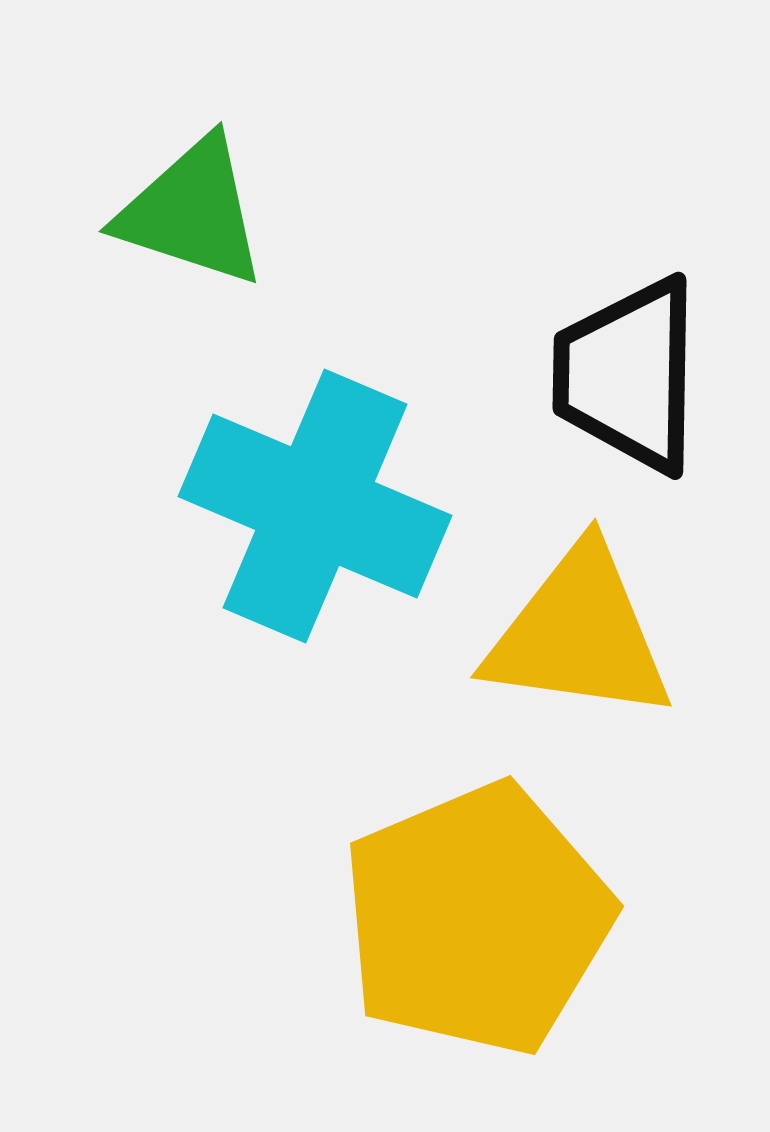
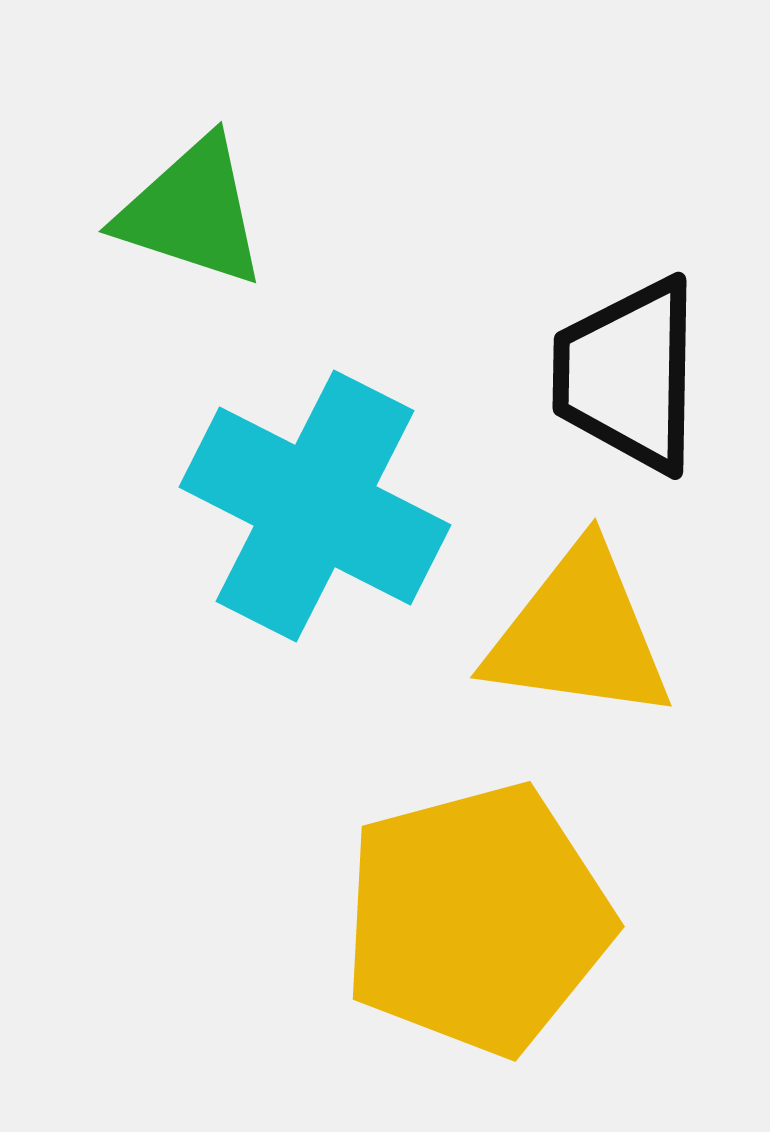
cyan cross: rotated 4 degrees clockwise
yellow pentagon: rotated 8 degrees clockwise
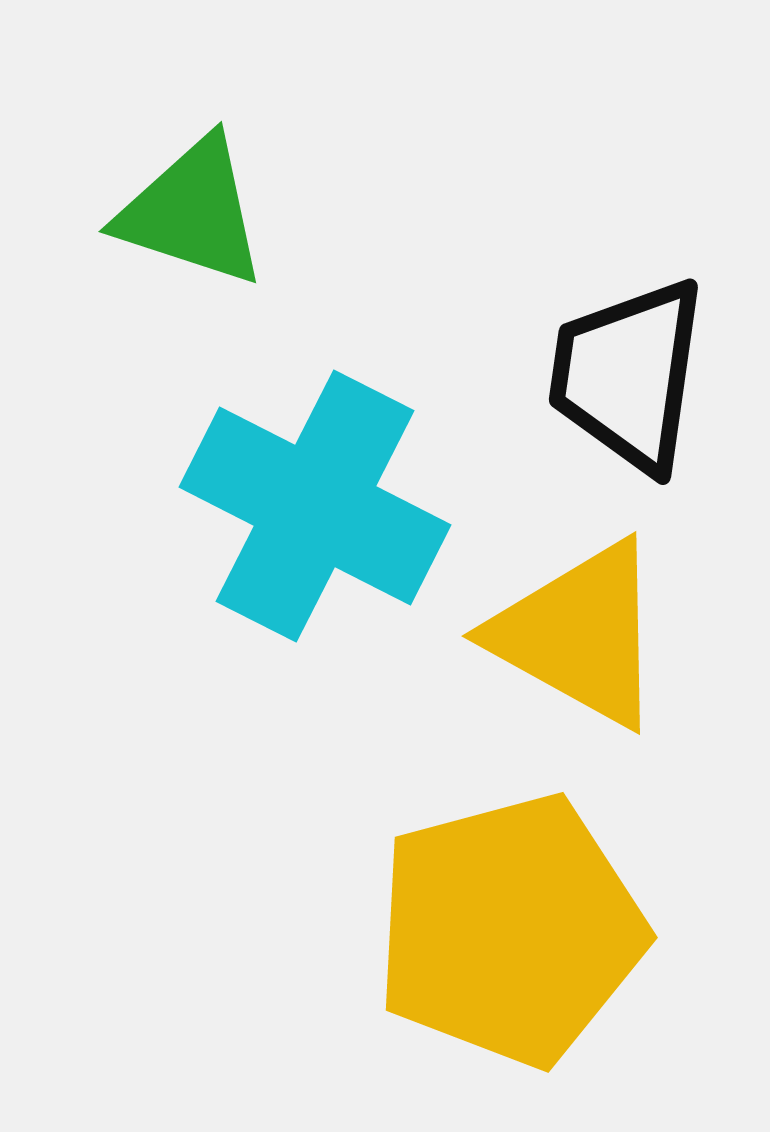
black trapezoid: rotated 7 degrees clockwise
yellow triangle: rotated 21 degrees clockwise
yellow pentagon: moved 33 px right, 11 px down
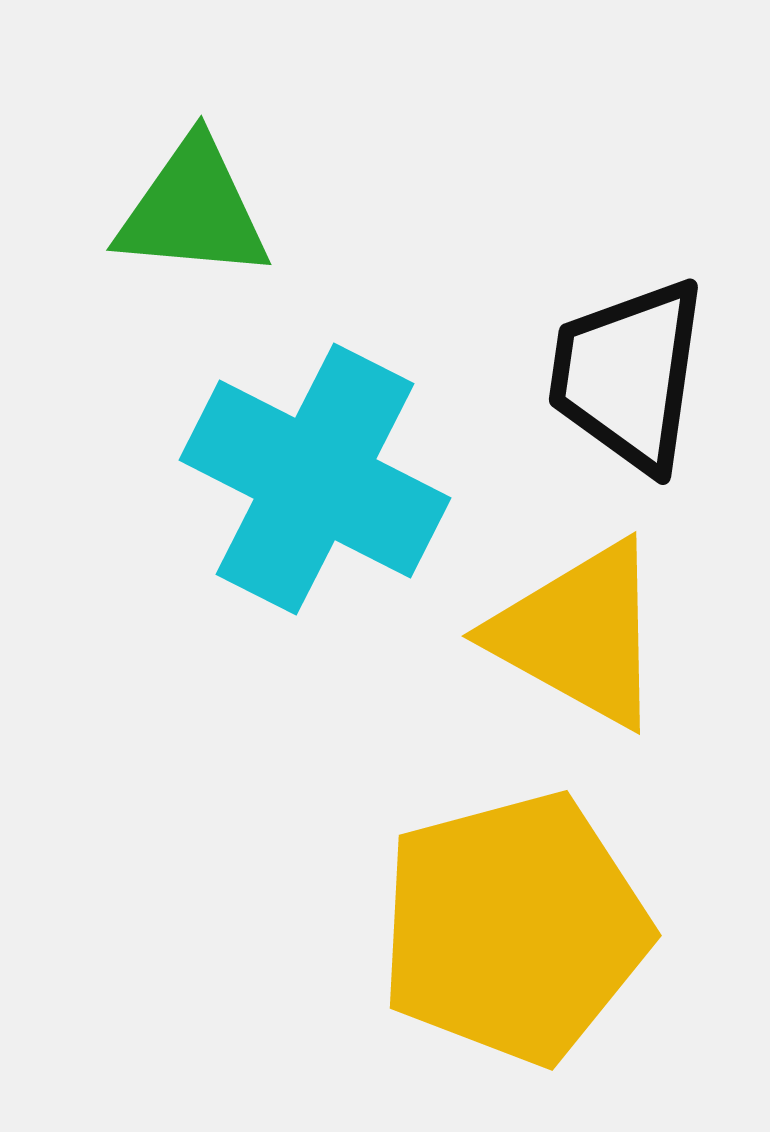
green triangle: moved 1 px right, 2 px up; rotated 13 degrees counterclockwise
cyan cross: moved 27 px up
yellow pentagon: moved 4 px right, 2 px up
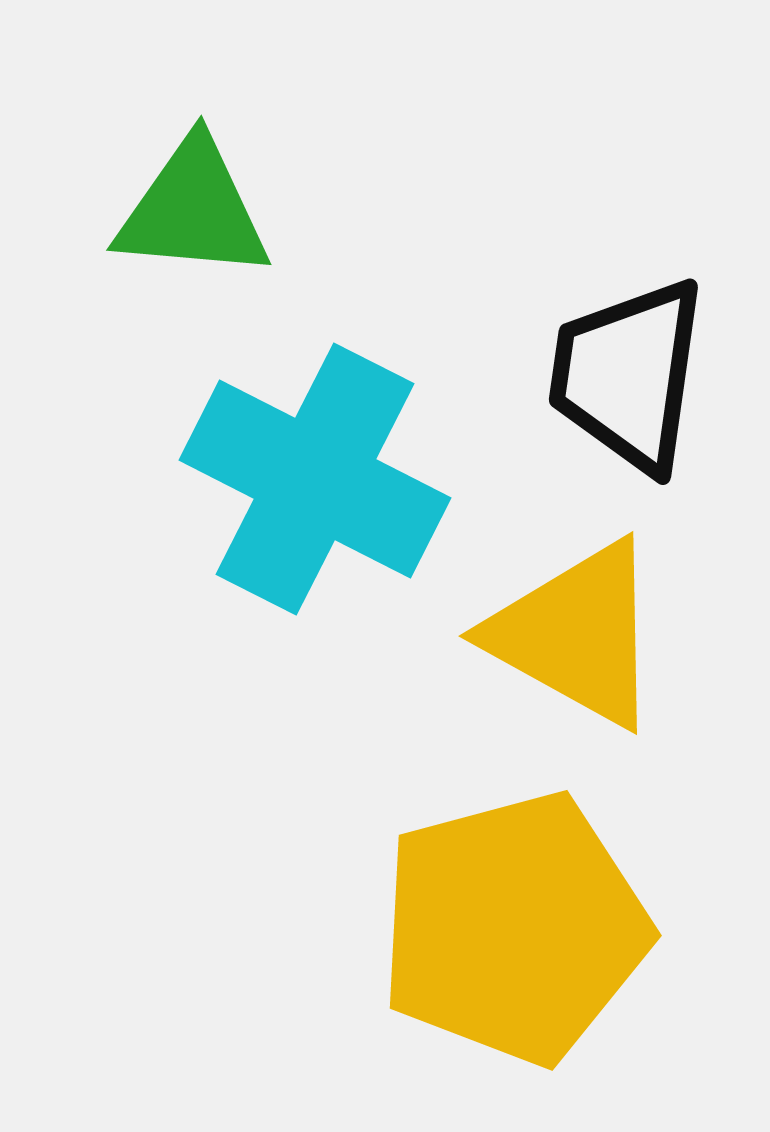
yellow triangle: moved 3 px left
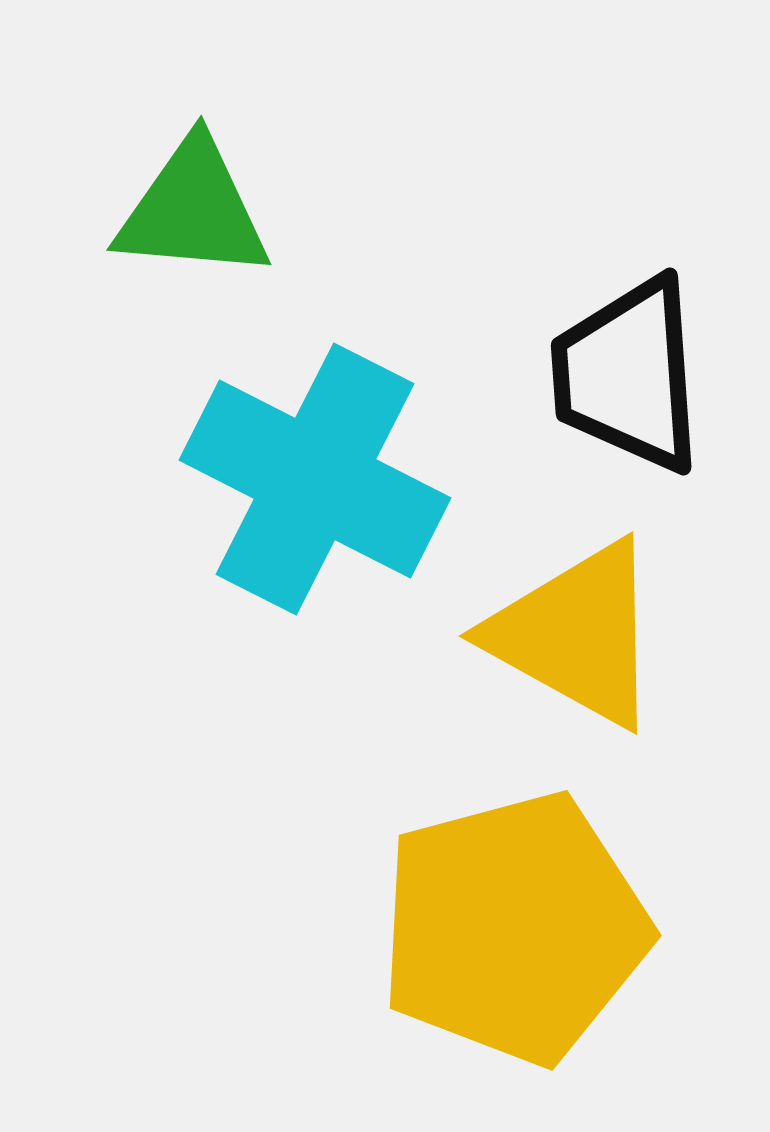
black trapezoid: rotated 12 degrees counterclockwise
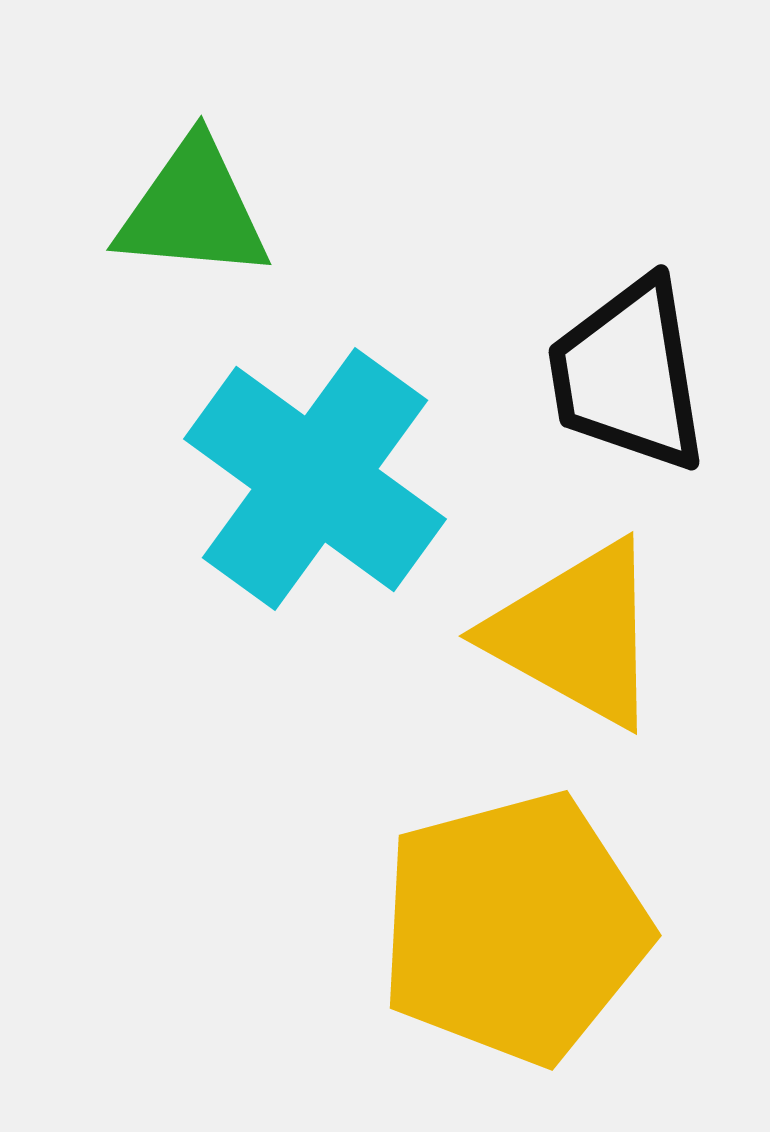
black trapezoid: rotated 5 degrees counterclockwise
cyan cross: rotated 9 degrees clockwise
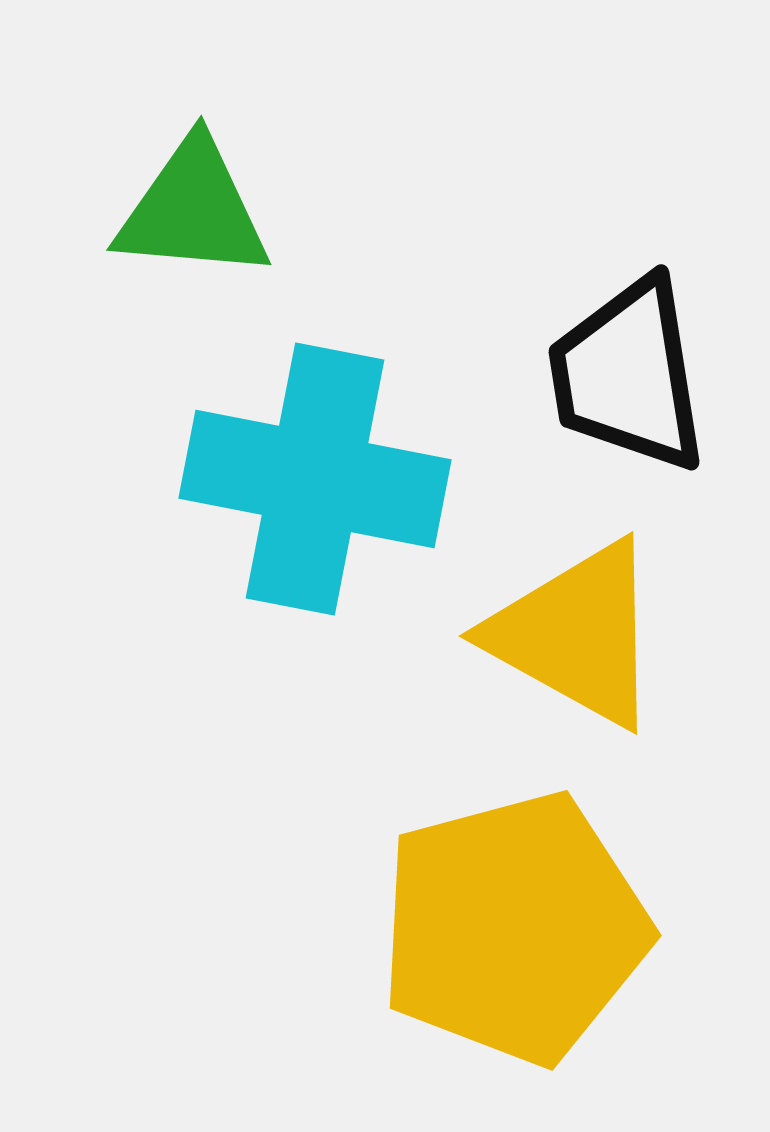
cyan cross: rotated 25 degrees counterclockwise
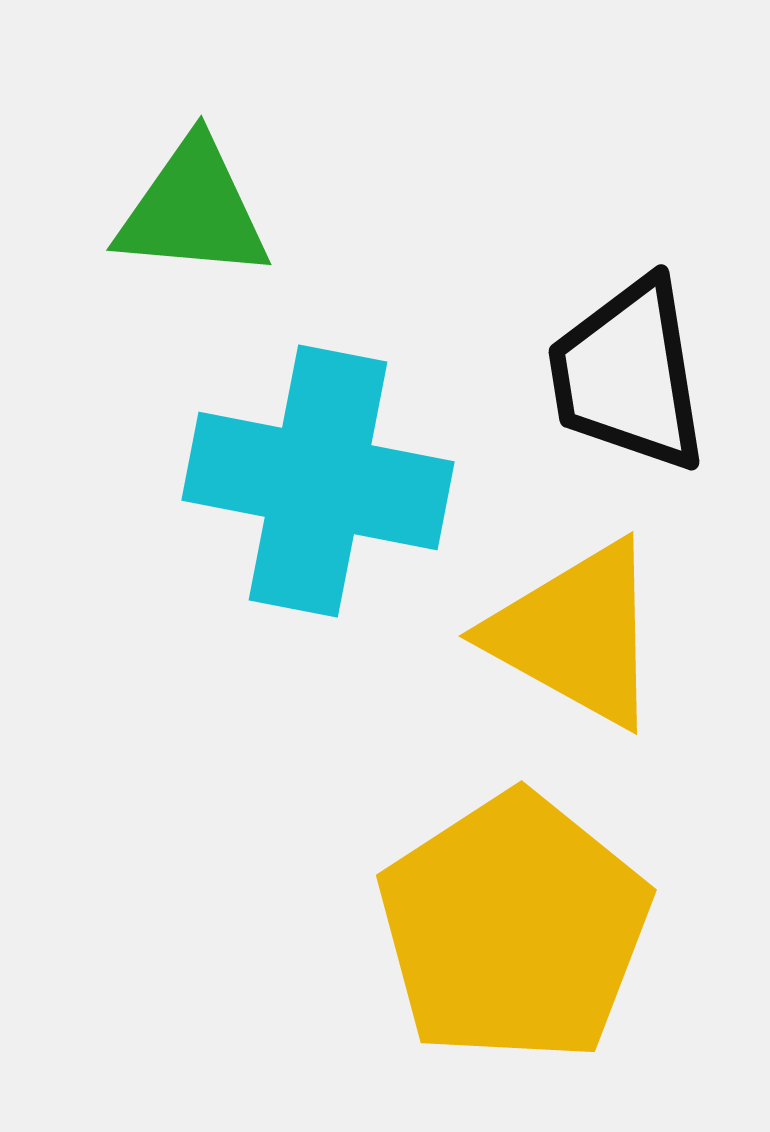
cyan cross: moved 3 px right, 2 px down
yellow pentagon: rotated 18 degrees counterclockwise
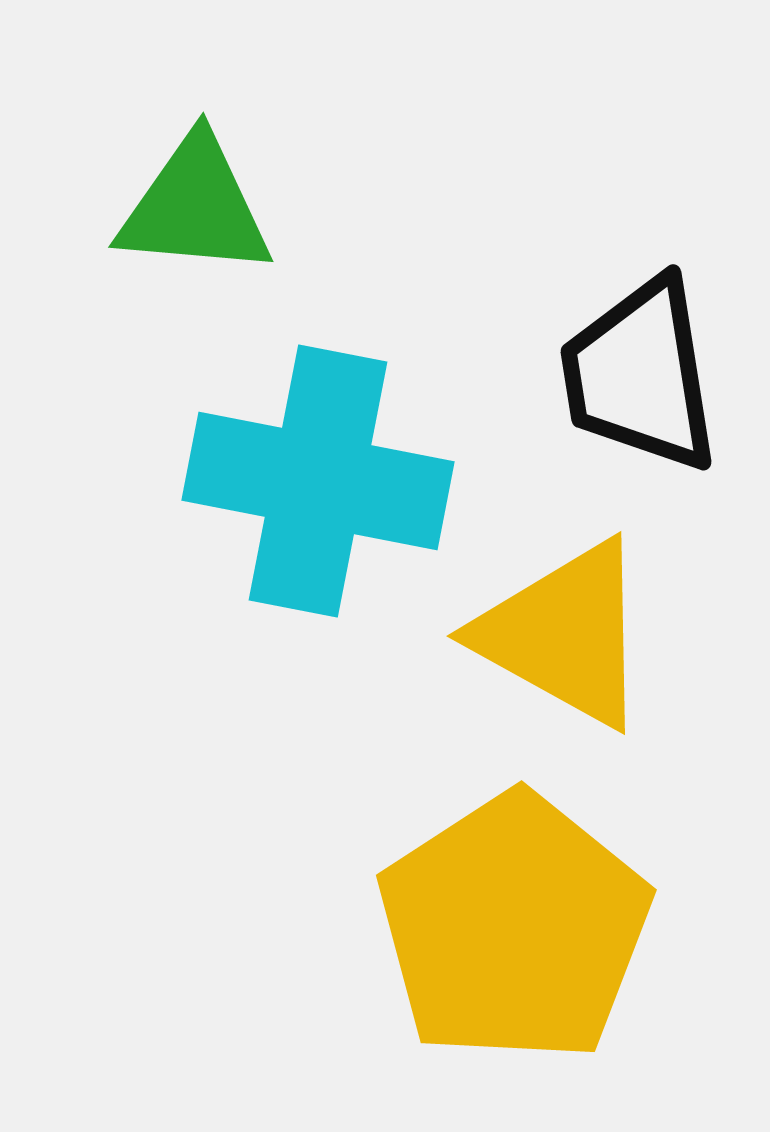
green triangle: moved 2 px right, 3 px up
black trapezoid: moved 12 px right
yellow triangle: moved 12 px left
